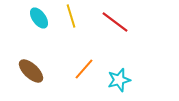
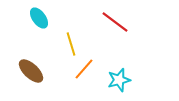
yellow line: moved 28 px down
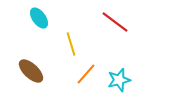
orange line: moved 2 px right, 5 px down
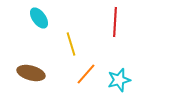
red line: rotated 56 degrees clockwise
brown ellipse: moved 2 px down; rotated 28 degrees counterclockwise
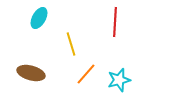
cyan ellipse: rotated 65 degrees clockwise
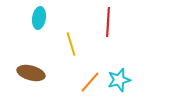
cyan ellipse: rotated 20 degrees counterclockwise
red line: moved 7 px left
orange line: moved 4 px right, 8 px down
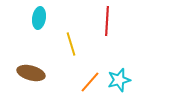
red line: moved 1 px left, 1 px up
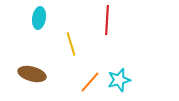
red line: moved 1 px up
brown ellipse: moved 1 px right, 1 px down
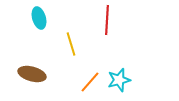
cyan ellipse: rotated 25 degrees counterclockwise
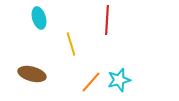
orange line: moved 1 px right
